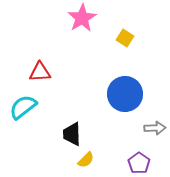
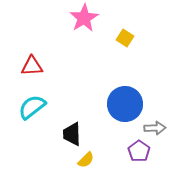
pink star: moved 2 px right
red triangle: moved 8 px left, 6 px up
blue circle: moved 10 px down
cyan semicircle: moved 9 px right
purple pentagon: moved 12 px up
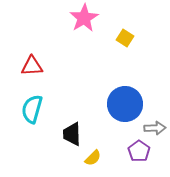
cyan semicircle: moved 2 px down; rotated 36 degrees counterclockwise
yellow semicircle: moved 7 px right, 2 px up
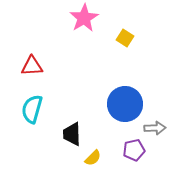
purple pentagon: moved 5 px left, 1 px up; rotated 25 degrees clockwise
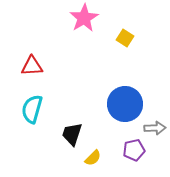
black trapezoid: rotated 20 degrees clockwise
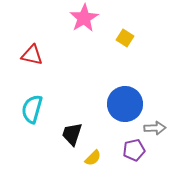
red triangle: moved 11 px up; rotated 15 degrees clockwise
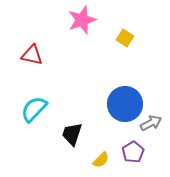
pink star: moved 2 px left, 2 px down; rotated 12 degrees clockwise
cyan semicircle: moved 2 px right; rotated 28 degrees clockwise
gray arrow: moved 4 px left, 5 px up; rotated 25 degrees counterclockwise
purple pentagon: moved 1 px left, 2 px down; rotated 20 degrees counterclockwise
yellow semicircle: moved 8 px right, 2 px down
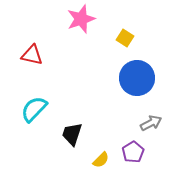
pink star: moved 1 px left, 1 px up
blue circle: moved 12 px right, 26 px up
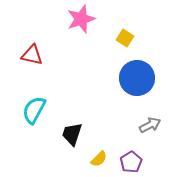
cyan semicircle: moved 1 px down; rotated 16 degrees counterclockwise
gray arrow: moved 1 px left, 2 px down
purple pentagon: moved 2 px left, 10 px down
yellow semicircle: moved 2 px left, 1 px up
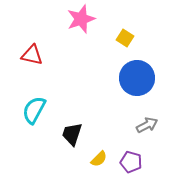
gray arrow: moved 3 px left
purple pentagon: rotated 25 degrees counterclockwise
